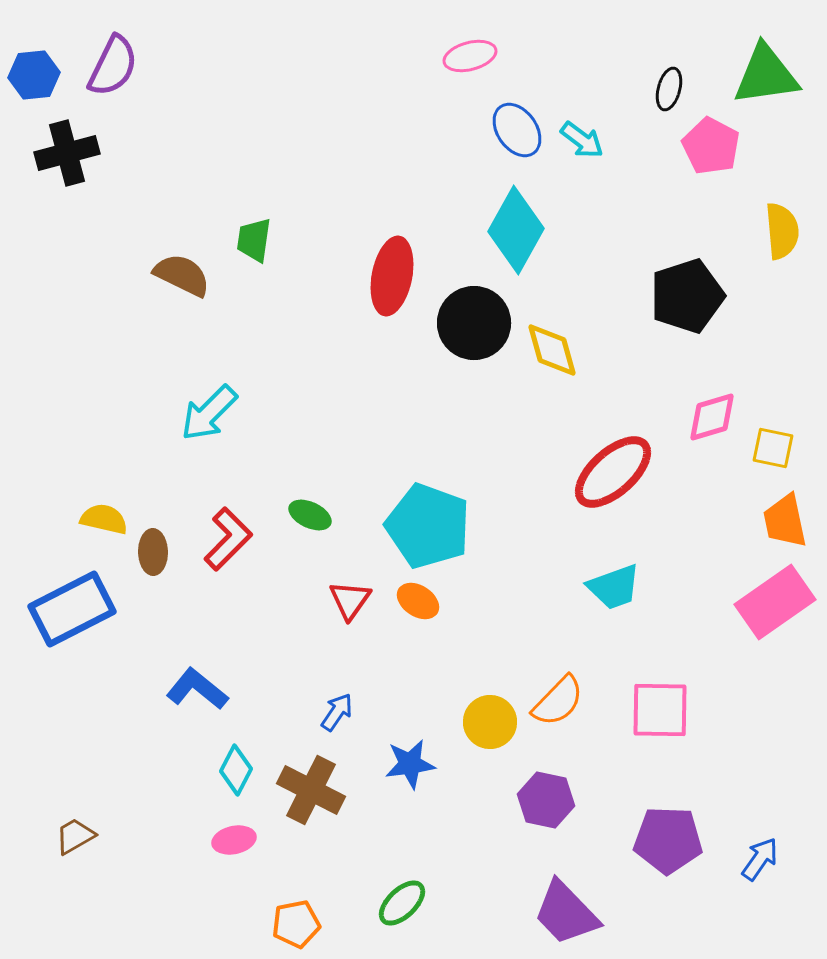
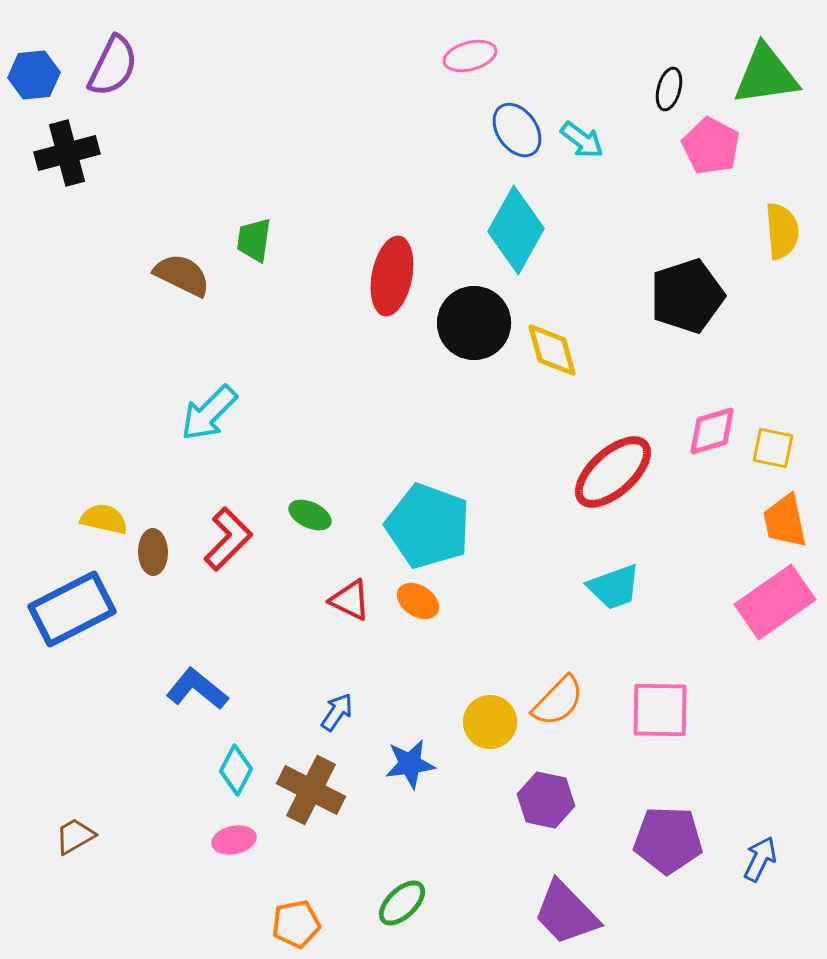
pink diamond at (712, 417): moved 14 px down
red triangle at (350, 600): rotated 39 degrees counterclockwise
blue arrow at (760, 859): rotated 9 degrees counterclockwise
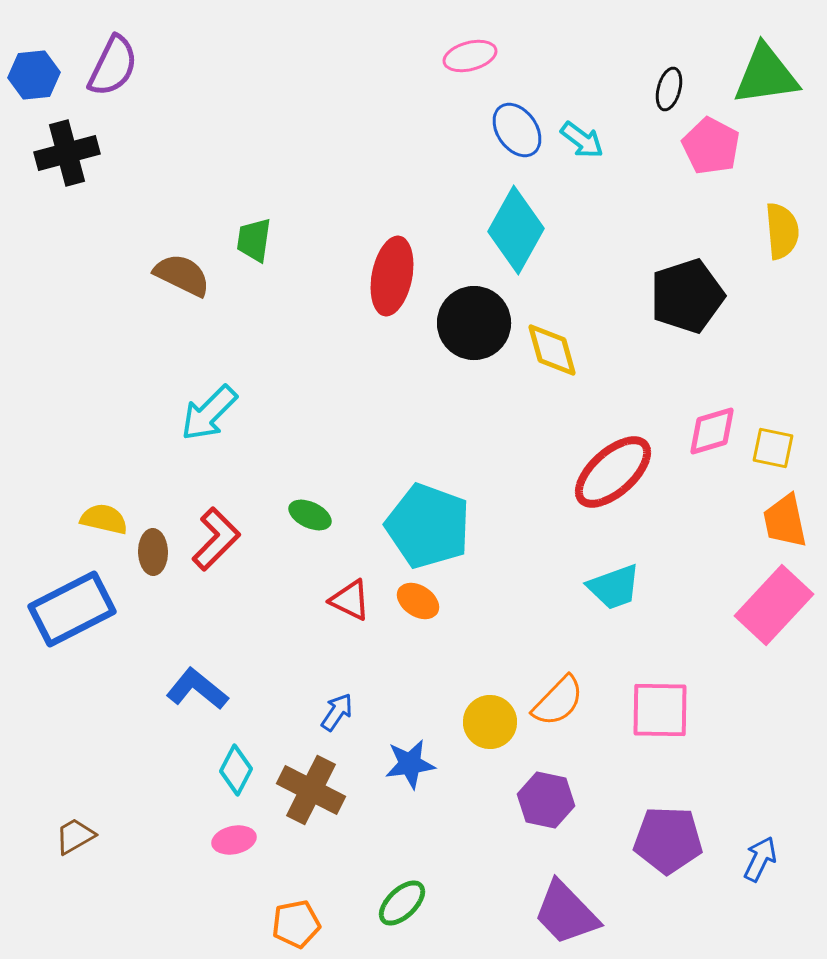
red L-shape at (228, 539): moved 12 px left
pink rectangle at (775, 602): moved 1 px left, 3 px down; rotated 12 degrees counterclockwise
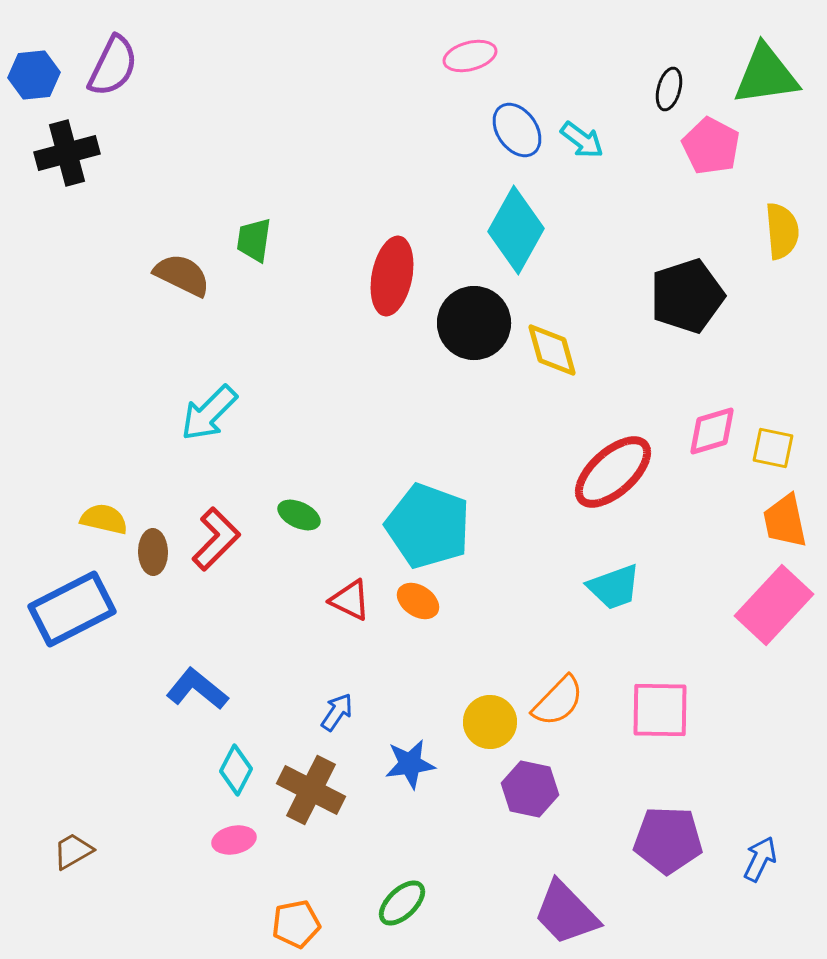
green ellipse at (310, 515): moved 11 px left
purple hexagon at (546, 800): moved 16 px left, 11 px up
brown trapezoid at (75, 836): moved 2 px left, 15 px down
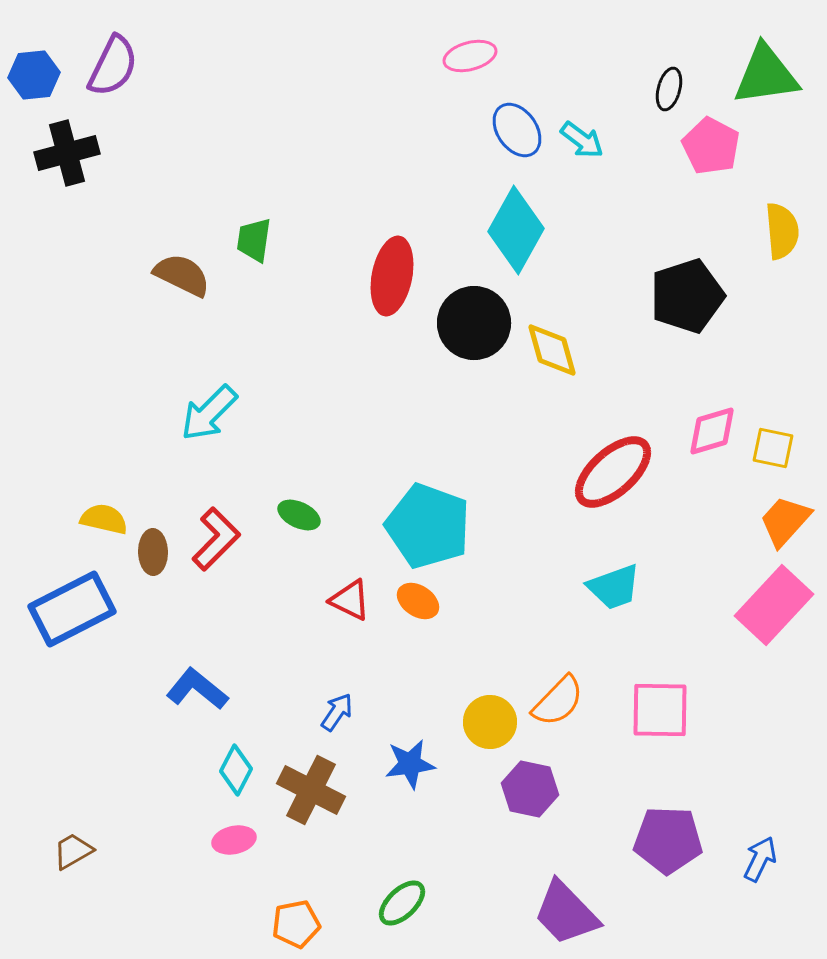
orange trapezoid at (785, 521): rotated 54 degrees clockwise
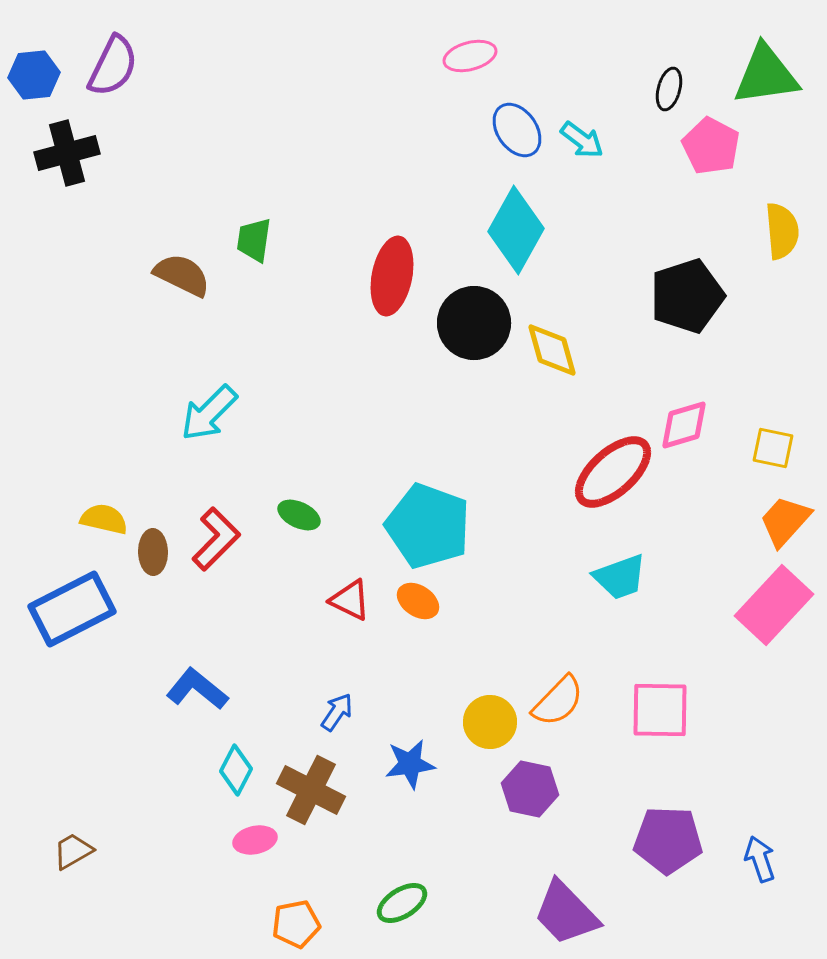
pink diamond at (712, 431): moved 28 px left, 6 px up
cyan trapezoid at (614, 587): moved 6 px right, 10 px up
pink ellipse at (234, 840): moved 21 px right
blue arrow at (760, 859): rotated 45 degrees counterclockwise
green ellipse at (402, 903): rotated 12 degrees clockwise
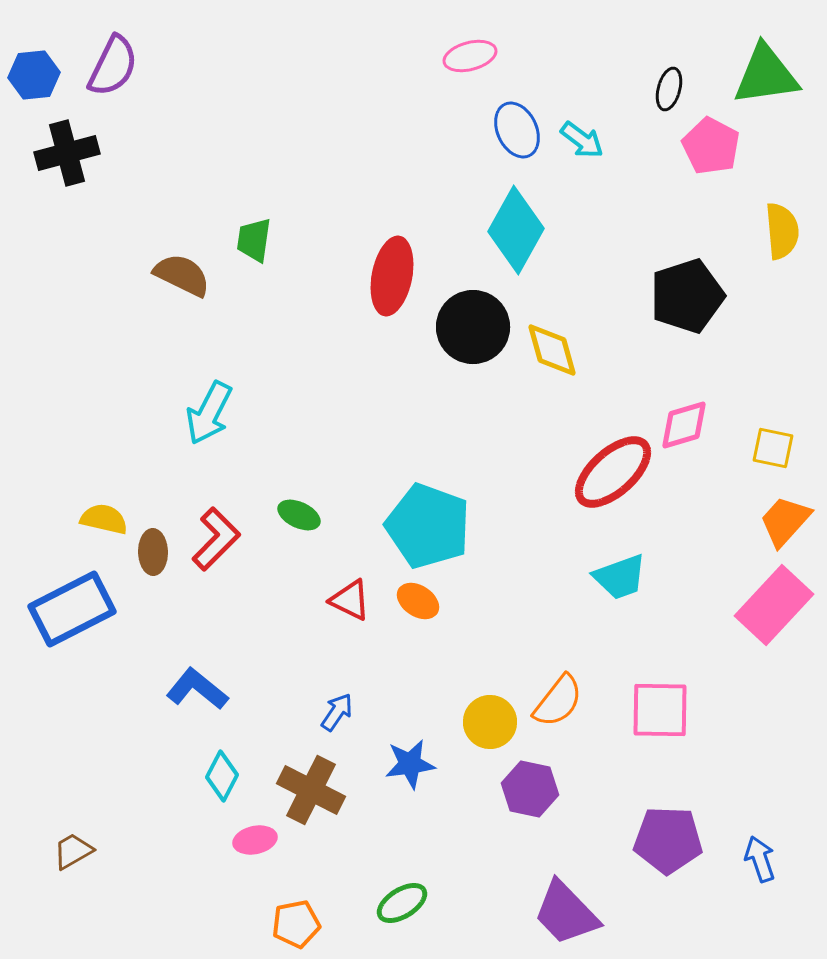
blue ellipse at (517, 130): rotated 10 degrees clockwise
black circle at (474, 323): moved 1 px left, 4 px down
cyan arrow at (209, 413): rotated 18 degrees counterclockwise
orange semicircle at (558, 701): rotated 6 degrees counterclockwise
cyan diamond at (236, 770): moved 14 px left, 6 px down
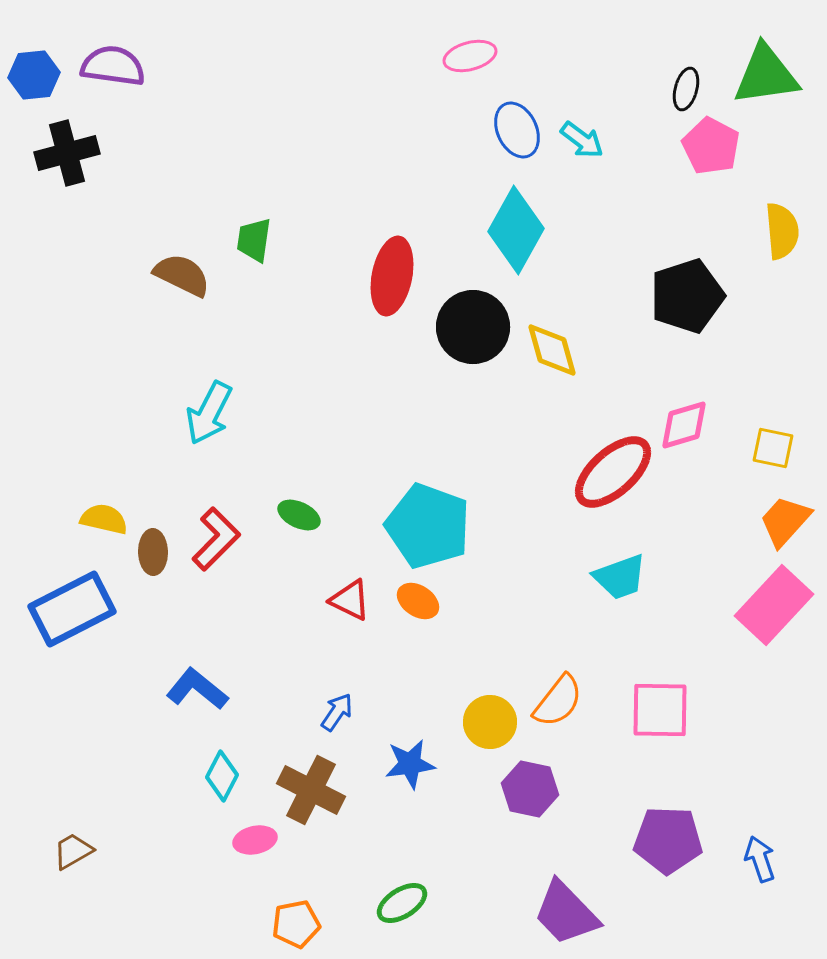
purple semicircle at (113, 66): rotated 108 degrees counterclockwise
black ellipse at (669, 89): moved 17 px right
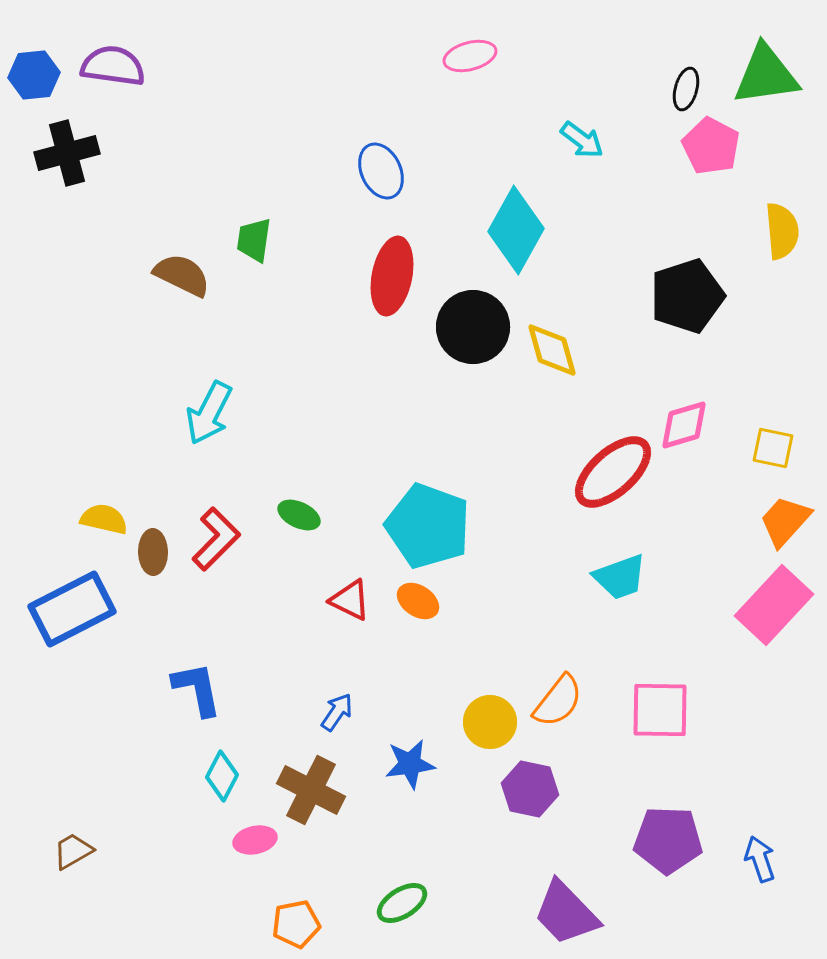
blue ellipse at (517, 130): moved 136 px left, 41 px down
blue L-shape at (197, 689): rotated 40 degrees clockwise
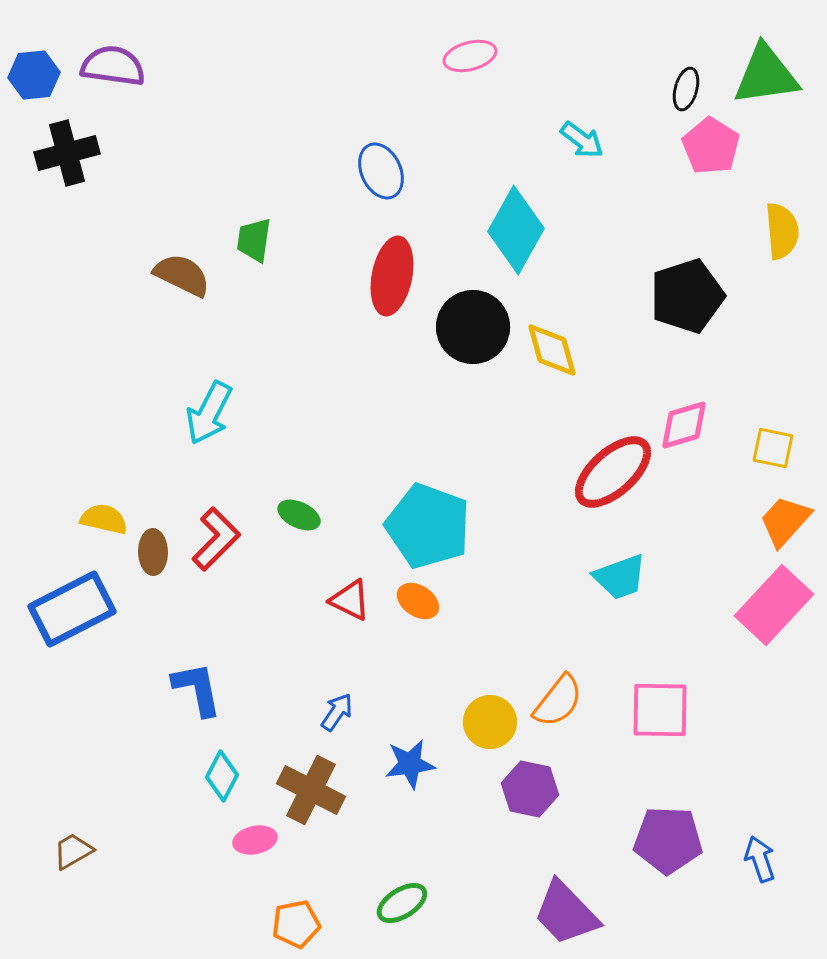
pink pentagon at (711, 146): rotated 4 degrees clockwise
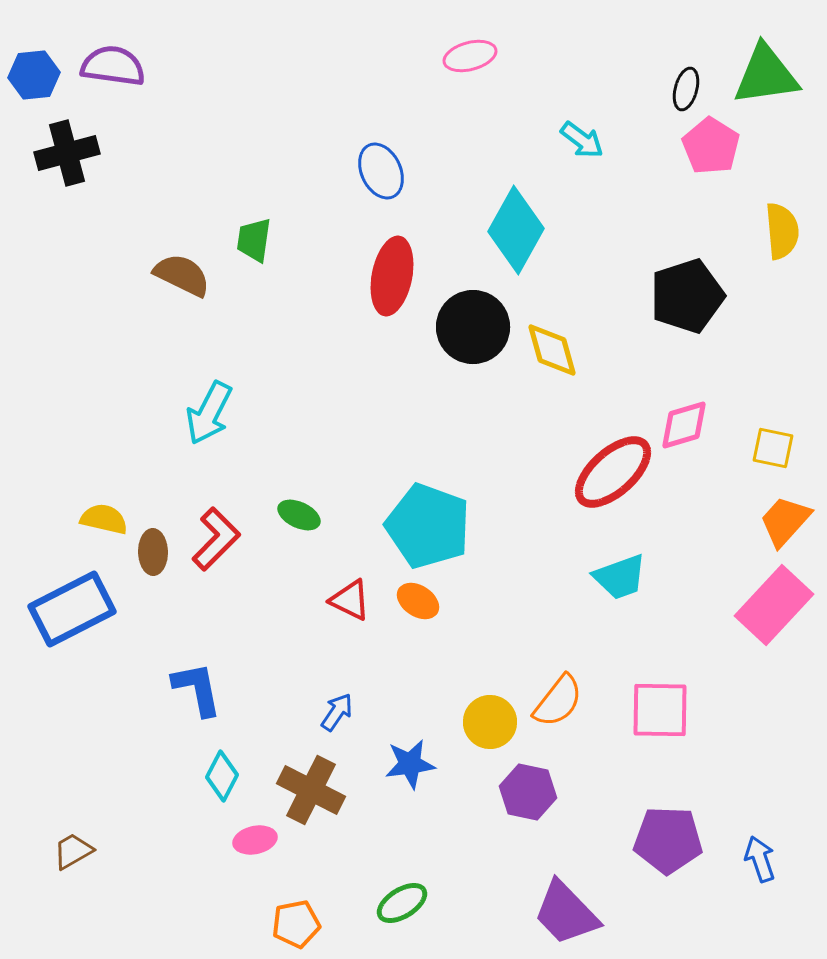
purple hexagon at (530, 789): moved 2 px left, 3 px down
